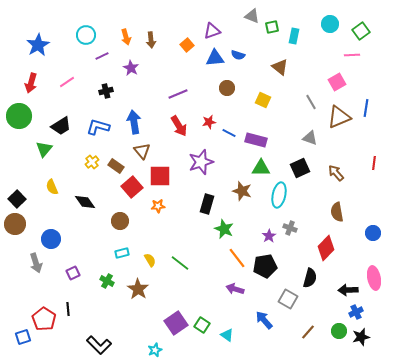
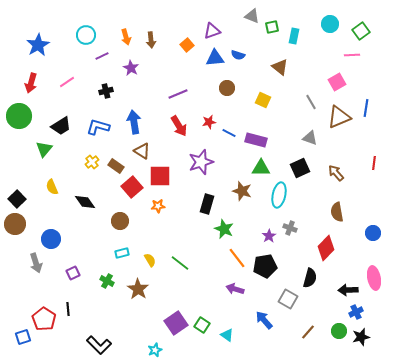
brown triangle at (142, 151): rotated 18 degrees counterclockwise
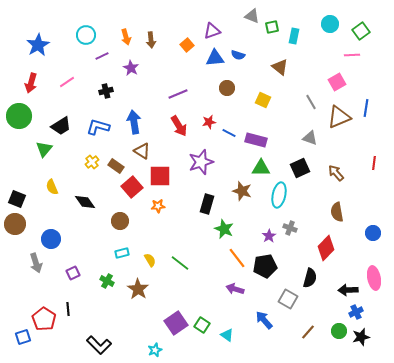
black square at (17, 199): rotated 24 degrees counterclockwise
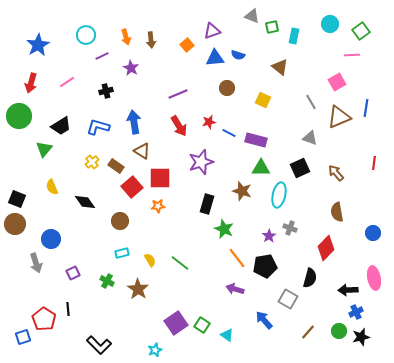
red square at (160, 176): moved 2 px down
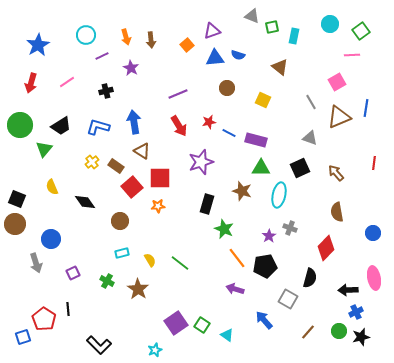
green circle at (19, 116): moved 1 px right, 9 px down
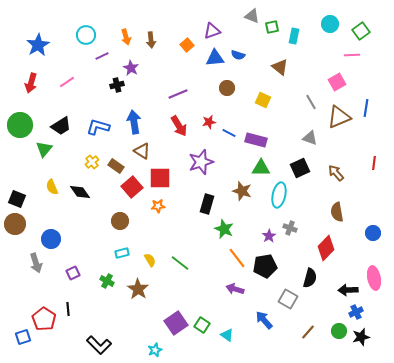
black cross at (106, 91): moved 11 px right, 6 px up
black diamond at (85, 202): moved 5 px left, 10 px up
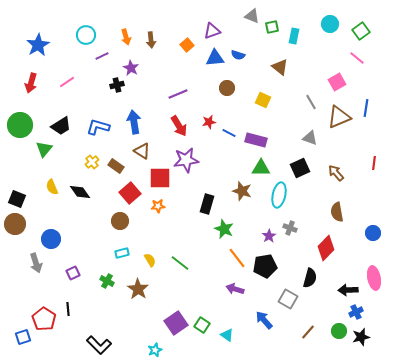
pink line at (352, 55): moved 5 px right, 3 px down; rotated 42 degrees clockwise
purple star at (201, 162): moved 15 px left, 2 px up; rotated 10 degrees clockwise
red square at (132, 187): moved 2 px left, 6 px down
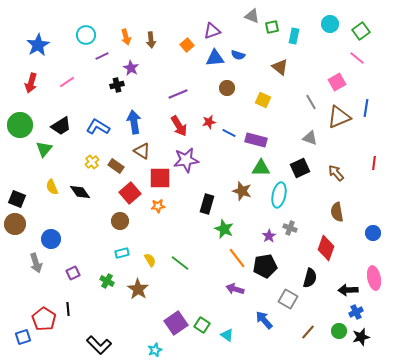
blue L-shape at (98, 127): rotated 15 degrees clockwise
red diamond at (326, 248): rotated 25 degrees counterclockwise
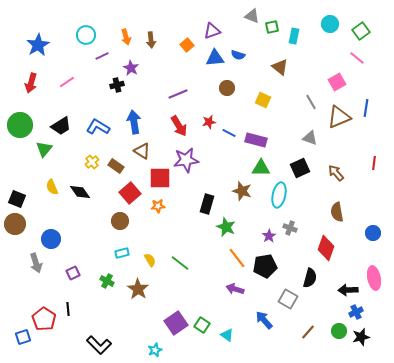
green star at (224, 229): moved 2 px right, 2 px up
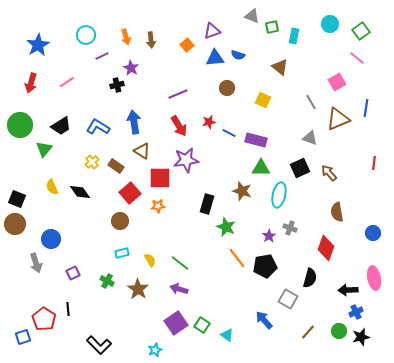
brown triangle at (339, 117): moved 1 px left, 2 px down
brown arrow at (336, 173): moved 7 px left
purple arrow at (235, 289): moved 56 px left
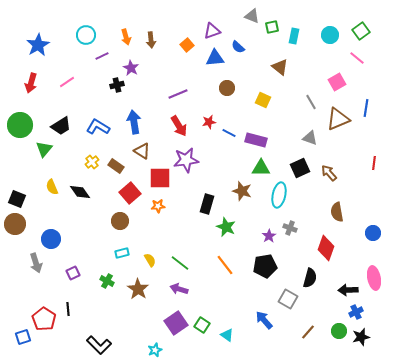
cyan circle at (330, 24): moved 11 px down
blue semicircle at (238, 55): moved 8 px up; rotated 24 degrees clockwise
orange line at (237, 258): moved 12 px left, 7 px down
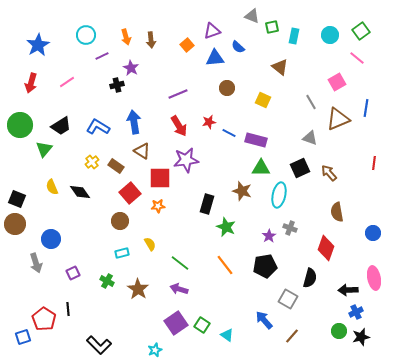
yellow semicircle at (150, 260): moved 16 px up
brown line at (308, 332): moved 16 px left, 4 px down
